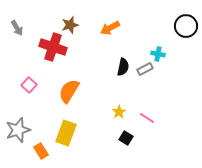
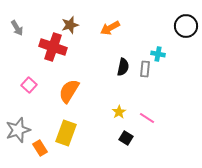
gray rectangle: rotated 56 degrees counterclockwise
orange rectangle: moved 1 px left, 3 px up
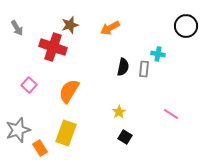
gray rectangle: moved 1 px left
pink line: moved 24 px right, 4 px up
black square: moved 1 px left, 1 px up
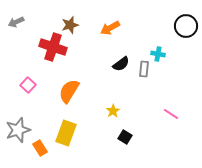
gray arrow: moved 1 px left, 6 px up; rotated 98 degrees clockwise
black semicircle: moved 2 px left, 3 px up; rotated 42 degrees clockwise
pink square: moved 1 px left
yellow star: moved 6 px left, 1 px up
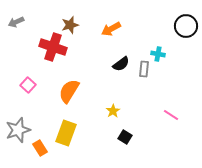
orange arrow: moved 1 px right, 1 px down
pink line: moved 1 px down
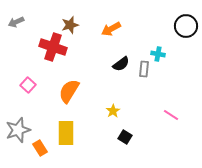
yellow rectangle: rotated 20 degrees counterclockwise
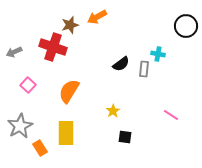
gray arrow: moved 2 px left, 30 px down
orange arrow: moved 14 px left, 12 px up
gray star: moved 2 px right, 4 px up; rotated 10 degrees counterclockwise
black square: rotated 24 degrees counterclockwise
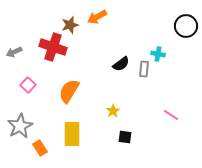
yellow rectangle: moved 6 px right, 1 px down
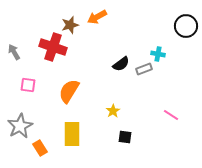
gray arrow: rotated 84 degrees clockwise
gray rectangle: rotated 63 degrees clockwise
pink square: rotated 35 degrees counterclockwise
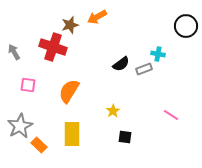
orange rectangle: moved 1 px left, 3 px up; rotated 14 degrees counterclockwise
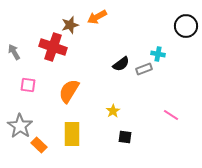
gray star: rotated 10 degrees counterclockwise
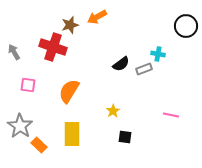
pink line: rotated 21 degrees counterclockwise
